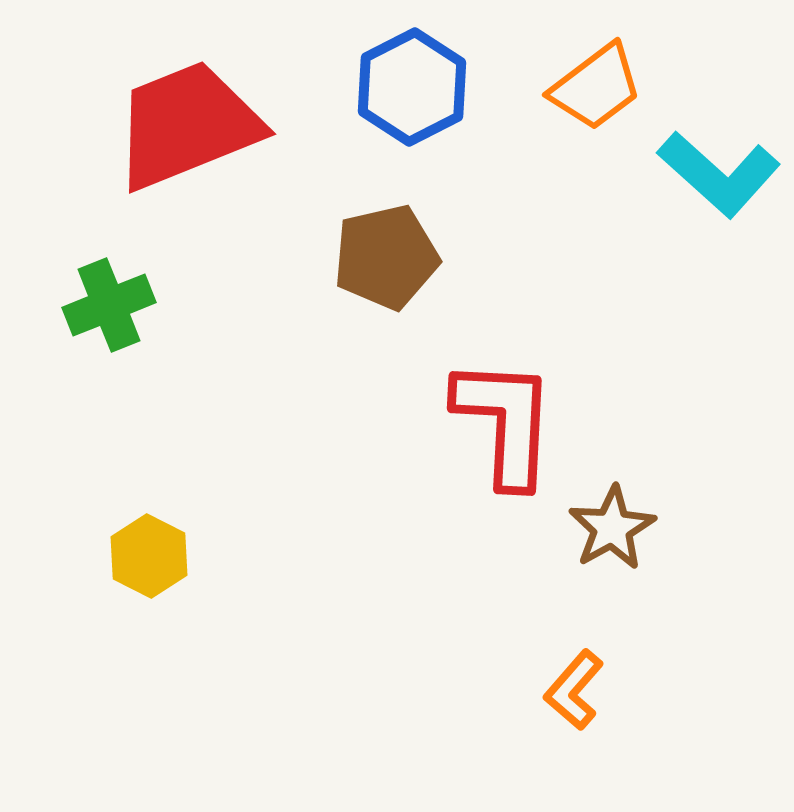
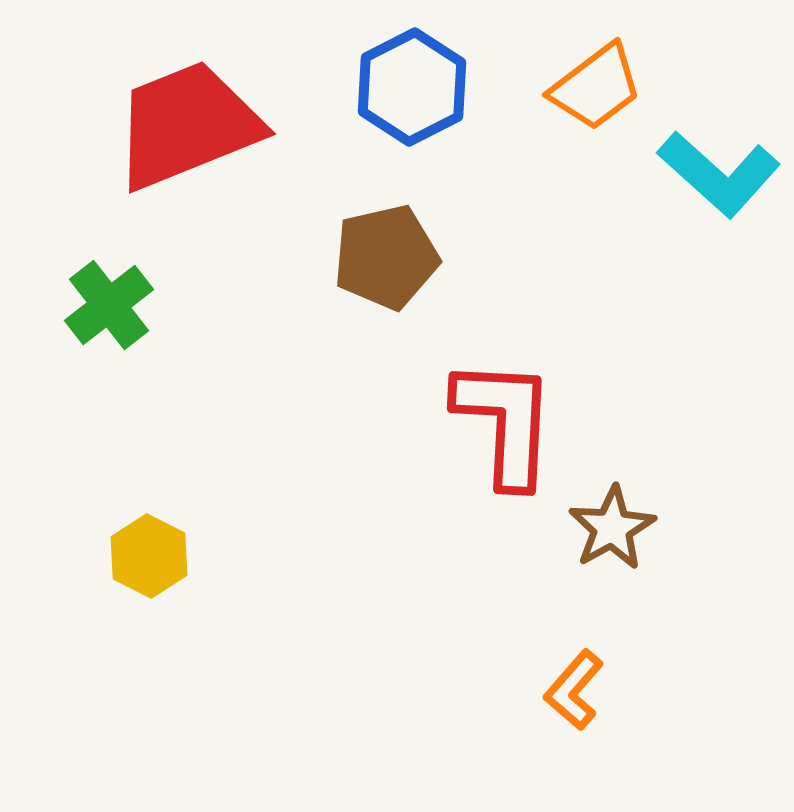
green cross: rotated 16 degrees counterclockwise
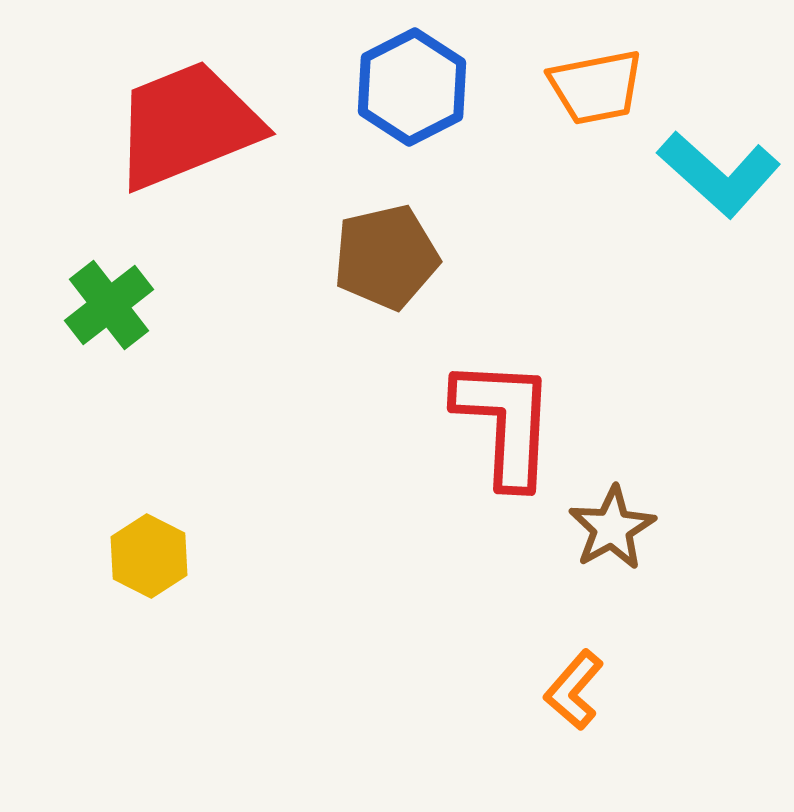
orange trapezoid: rotated 26 degrees clockwise
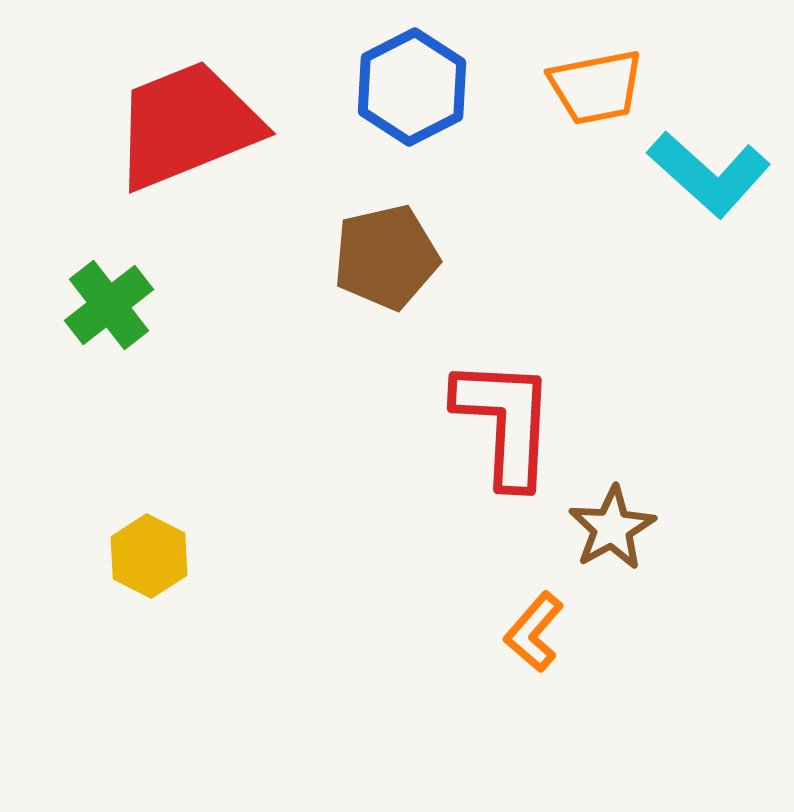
cyan L-shape: moved 10 px left
orange L-shape: moved 40 px left, 58 px up
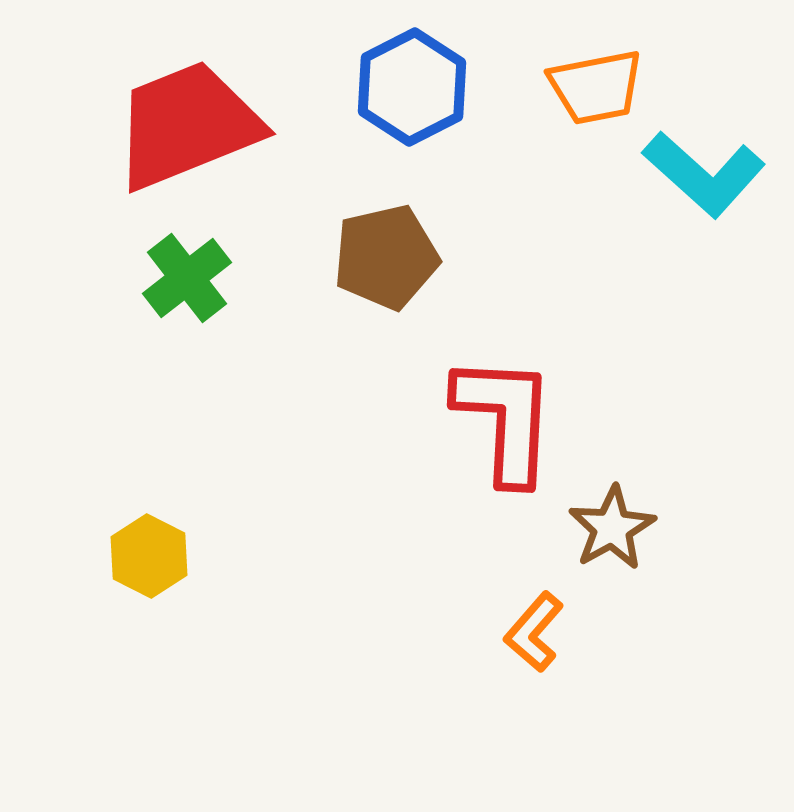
cyan L-shape: moved 5 px left
green cross: moved 78 px right, 27 px up
red L-shape: moved 3 px up
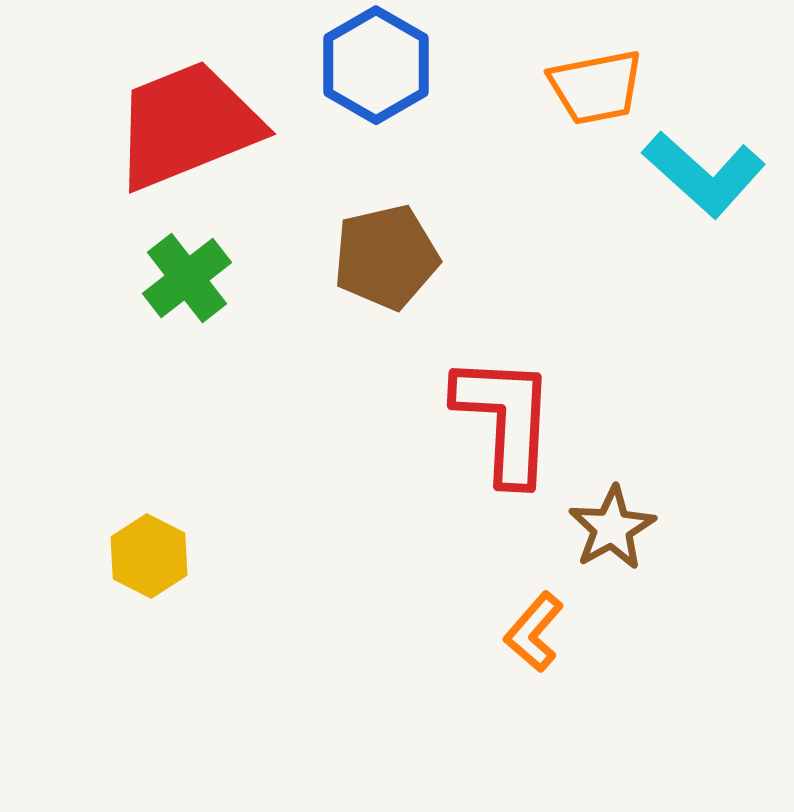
blue hexagon: moved 36 px left, 22 px up; rotated 3 degrees counterclockwise
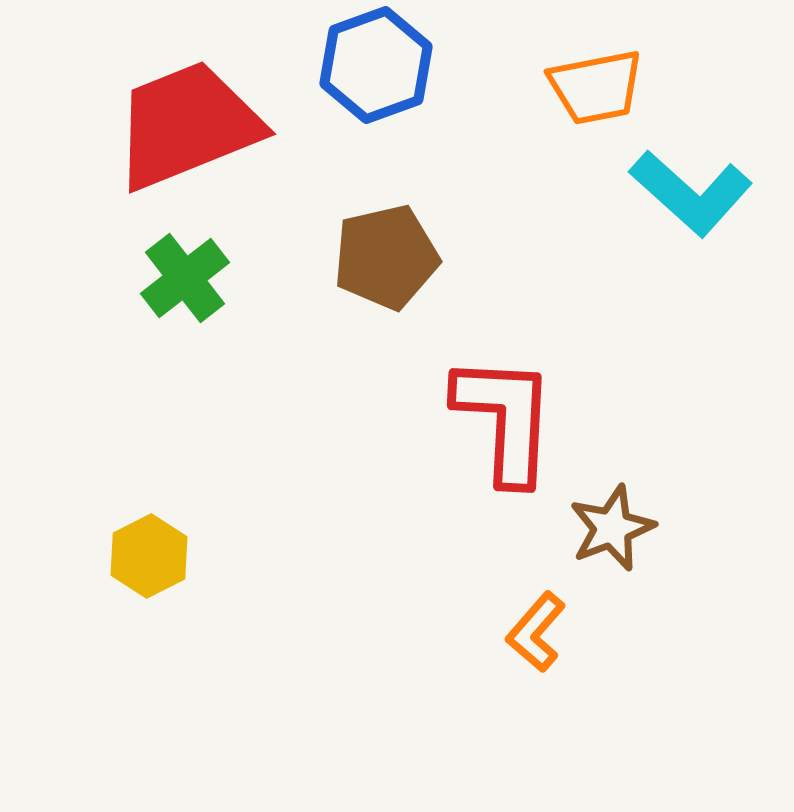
blue hexagon: rotated 10 degrees clockwise
cyan L-shape: moved 13 px left, 19 px down
green cross: moved 2 px left
brown star: rotated 8 degrees clockwise
yellow hexagon: rotated 6 degrees clockwise
orange L-shape: moved 2 px right
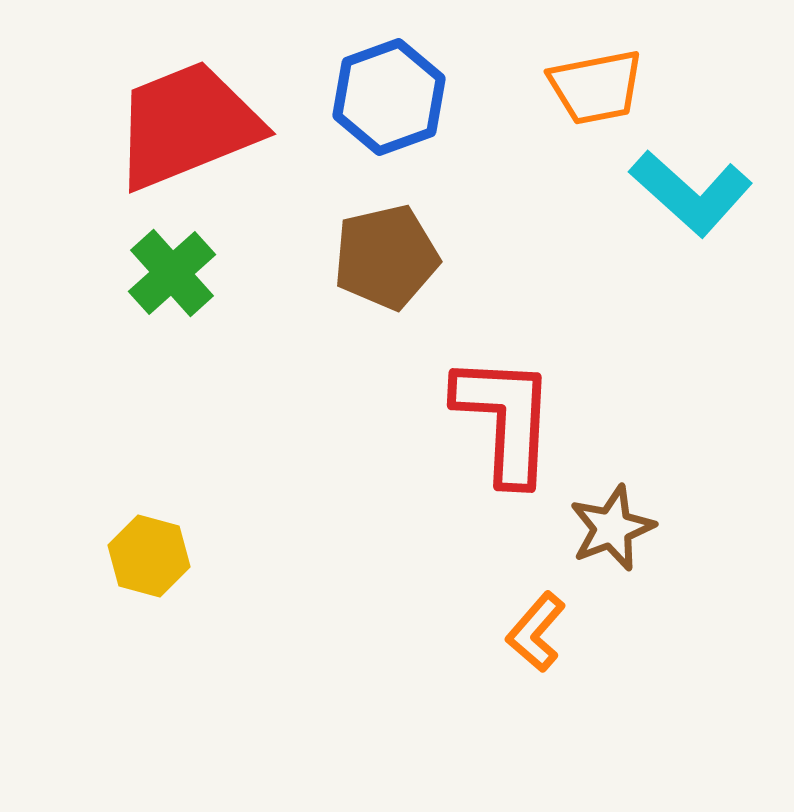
blue hexagon: moved 13 px right, 32 px down
green cross: moved 13 px left, 5 px up; rotated 4 degrees counterclockwise
yellow hexagon: rotated 18 degrees counterclockwise
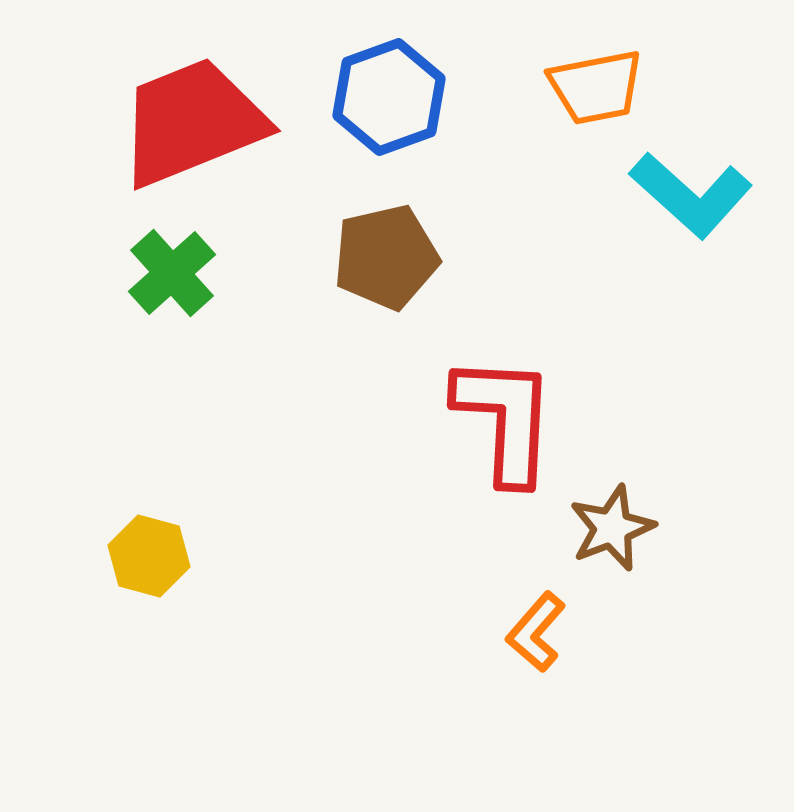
red trapezoid: moved 5 px right, 3 px up
cyan L-shape: moved 2 px down
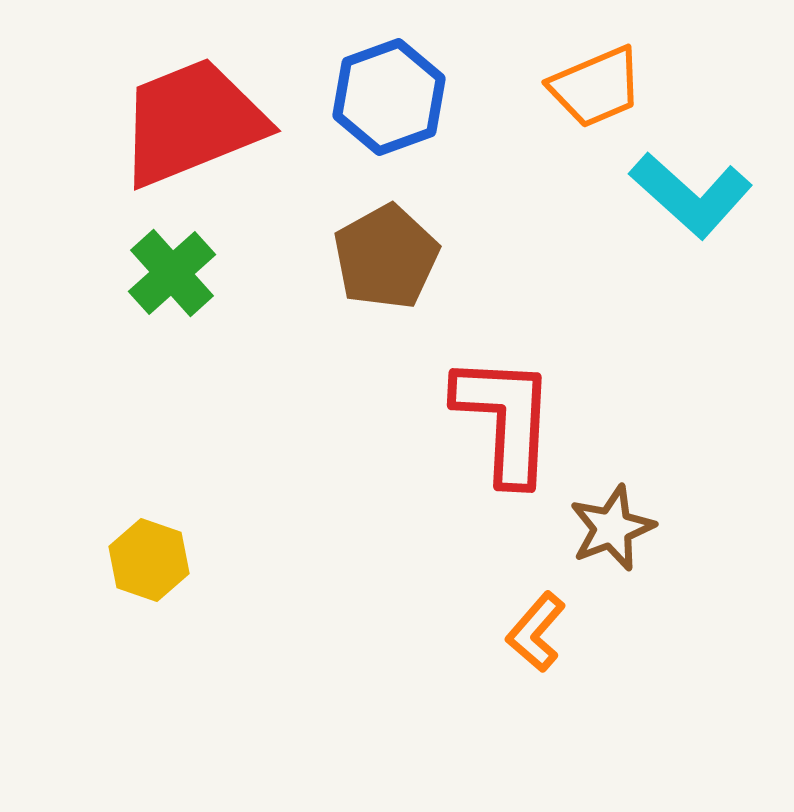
orange trapezoid: rotated 12 degrees counterclockwise
brown pentagon: rotated 16 degrees counterclockwise
yellow hexagon: moved 4 px down; rotated 4 degrees clockwise
